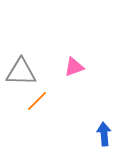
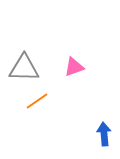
gray triangle: moved 3 px right, 4 px up
orange line: rotated 10 degrees clockwise
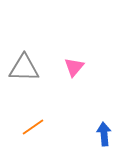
pink triangle: rotated 30 degrees counterclockwise
orange line: moved 4 px left, 26 px down
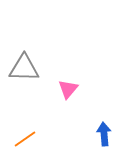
pink triangle: moved 6 px left, 22 px down
orange line: moved 8 px left, 12 px down
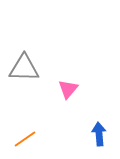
blue arrow: moved 5 px left
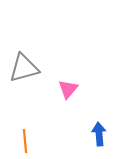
gray triangle: rotated 16 degrees counterclockwise
orange line: moved 2 px down; rotated 60 degrees counterclockwise
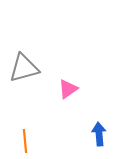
pink triangle: rotated 15 degrees clockwise
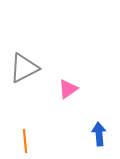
gray triangle: rotated 12 degrees counterclockwise
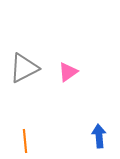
pink triangle: moved 17 px up
blue arrow: moved 2 px down
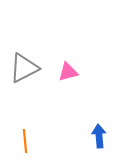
pink triangle: rotated 20 degrees clockwise
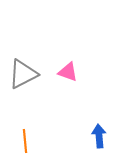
gray triangle: moved 1 px left, 6 px down
pink triangle: rotated 35 degrees clockwise
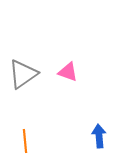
gray triangle: rotated 8 degrees counterclockwise
